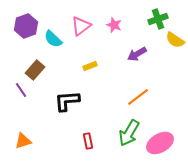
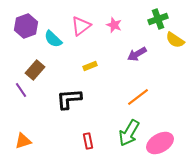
black L-shape: moved 2 px right, 2 px up
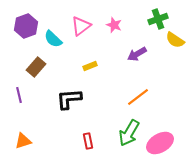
brown rectangle: moved 1 px right, 3 px up
purple line: moved 2 px left, 5 px down; rotated 21 degrees clockwise
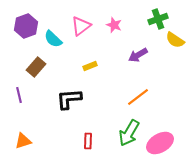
purple arrow: moved 1 px right, 1 px down
red rectangle: rotated 14 degrees clockwise
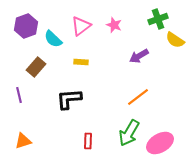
purple arrow: moved 1 px right, 1 px down
yellow rectangle: moved 9 px left, 4 px up; rotated 24 degrees clockwise
